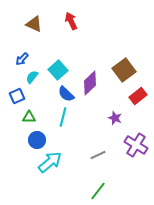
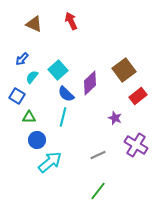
blue square: rotated 35 degrees counterclockwise
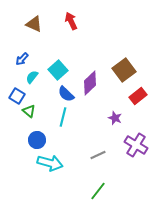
green triangle: moved 6 px up; rotated 40 degrees clockwise
cyan arrow: moved 1 px down; rotated 55 degrees clockwise
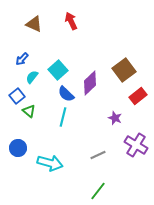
blue square: rotated 21 degrees clockwise
blue circle: moved 19 px left, 8 px down
